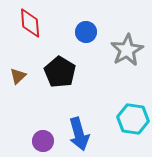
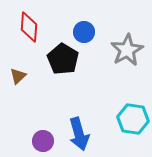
red diamond: moved 1 px left, 4 px down; rotated 8 degrees clockwise
blue circle: moved 2 px left
black pentagon: moved 3 px right, 13 px up
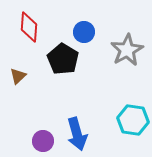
cyan hexagon: moved 1 px down
blue arrow: moved 2 px left
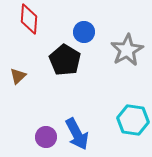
red diamond: moved 8 px up
black pentagon: moved 2 px right, 1 px down
blue arrow: rotated 12 degrees counterclockwise
purple circle: moved 3 px right, 4 px up
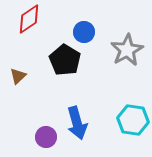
red diamond: rotated 52 degrees clockwise
blue arrow: moved 11 px up; rotated 12 degrees clockwise
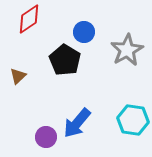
blue arrow: rotated 56 degrees clockwise
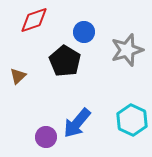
red diamond: moved 5 px right, 1 px down; rotated 16 degrees clockwise
gray star: rotated 12 degrees clockwise
black pentagon: moved 1 px down
cyan hexagon: moved 1 px left; rotated 16 degrees clockwise
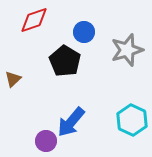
brown triangle: moved 5 px left, 3 px down
blue arrow: moved 6 px left, 1 px up
purple circle: moved 4 px down
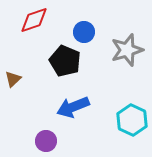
black pentagon: rotated 8 degrees counterclockwise
blue arrow: moved 2 px right, 15 px up; rotated 28 degrees clockwise
